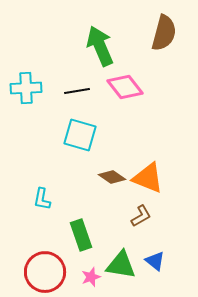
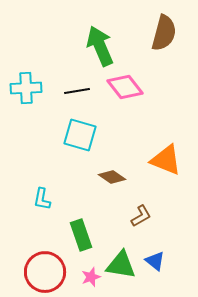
orange triangle: moved 18 px right, 18 px up
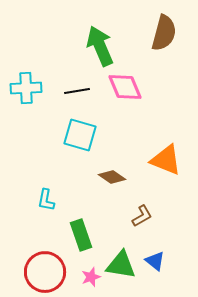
pink diamond: rotated 15 degrees clockwise
cyan L-shape: moved 4 px right, 1 px down
brown L-shape: moved 1 px right
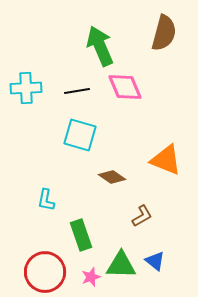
green triangle: rotated 8 degrees counterclockwise
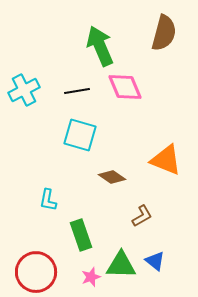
cyan cross: moved 2 px left, 2 px down; rotated 24 degrees counterclockwise
cyan L-shape: moved 2 px right
red circle: moved 9 px left
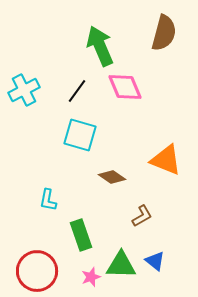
black line: rotated 45 degrees counterclockwise
red circle: moved 1 px right, 1 px up
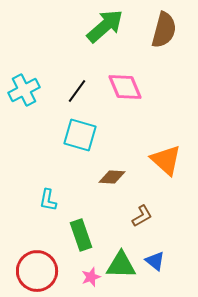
brown semicircle: moved 3 px up
green arrow: moved 5 px right, 20 px up; rotated 72 degrees clockwise
orange triangle: rotated 20 degrees clockwise
brown diamond: rotated 32 degrees counterclockwise
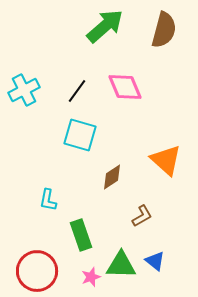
brown diamond: rotated 36 degrees counterclockwise
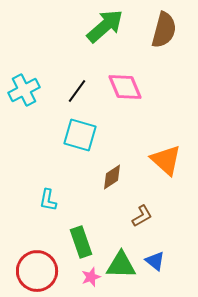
green rectangle: moved 7 px down
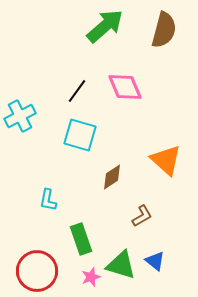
cyan cross: moved 4 px left, 26 px down
green rectangle: moved 3 px up
green triangle: rotated 16 degrees clockwise
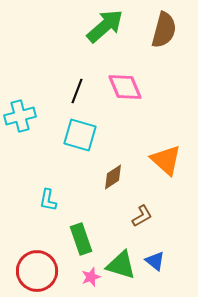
black line: rotated 15 degrees counterclockwise
cyan cross: rotated 12 degrees clockwise
brown diamond: moved 1 px right
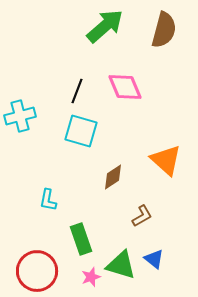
cyan square: moved 1 px right, 4 px up
blue triangle: moved 1 px left, 2 px up
